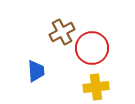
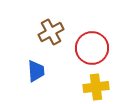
brown cross: moved 11 px left
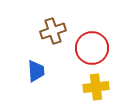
brown cross: moved 2 px right, 1 px up; rotated 10 degrees clockwise
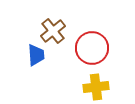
brown cross: rotated 20 degrees counterclockwise
blue trapezoid: moved 16 px up
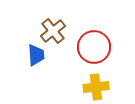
red circle: moved 2 px right, 1 px up
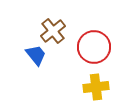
blue trapezoid: rotated 35 degrees counterclockwise
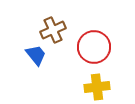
brown cross: moved 1 px up; rotated 15 degrees clockwise
yellow cross: moved 1 px right
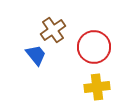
brown cross: rotated 10 degrees counterclockwise
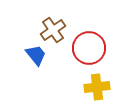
red circle: moved 5 px left, 1 px down
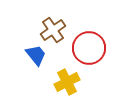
yellow cross: moved 30 px left, 5 px up; rotated 20 degrees counterclockwise
